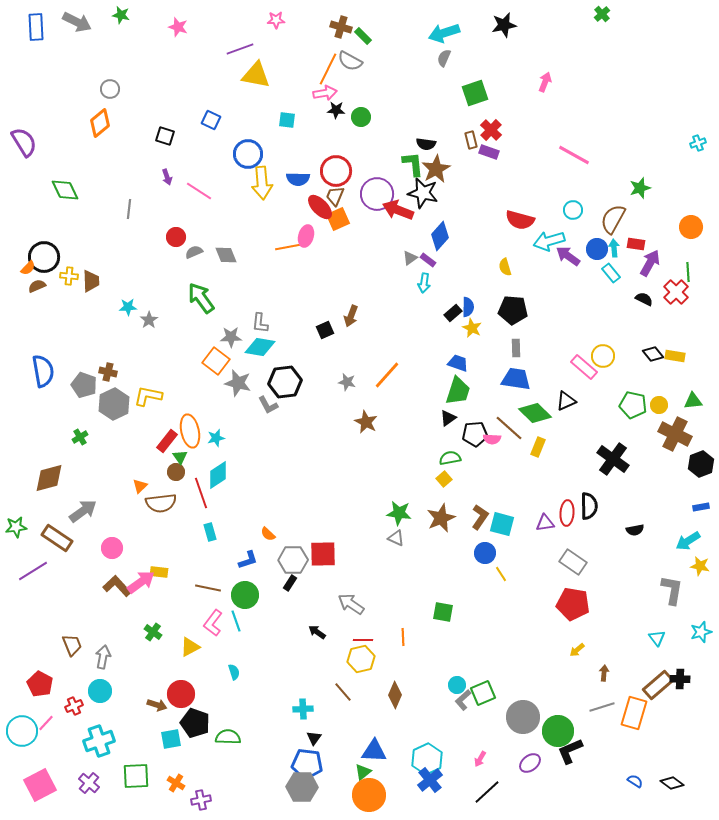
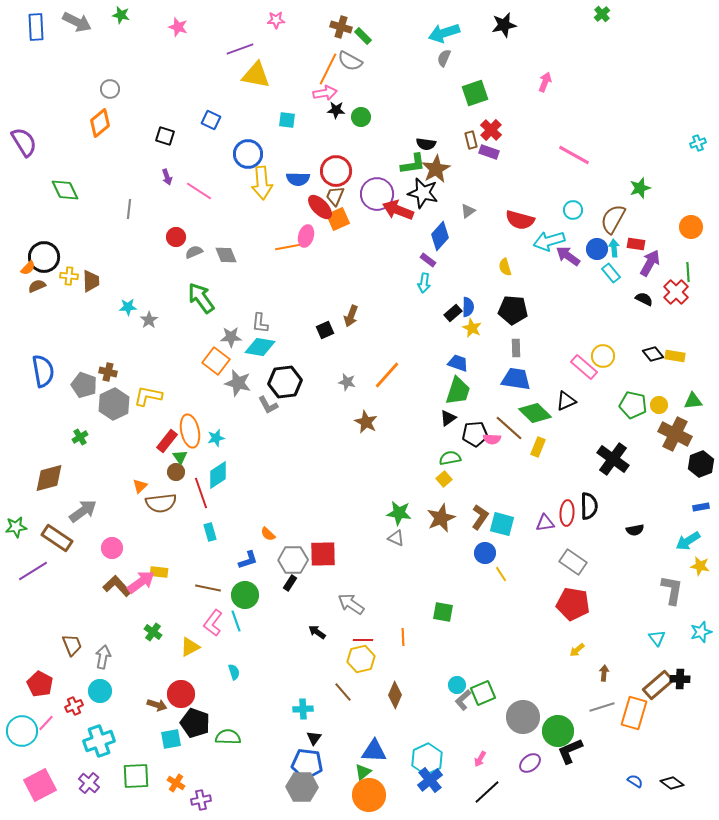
green L-shape at (413, 164): rotated 88 degrees clockwise
gray triangle at (410, 258): moved 58 px right, 47 px up
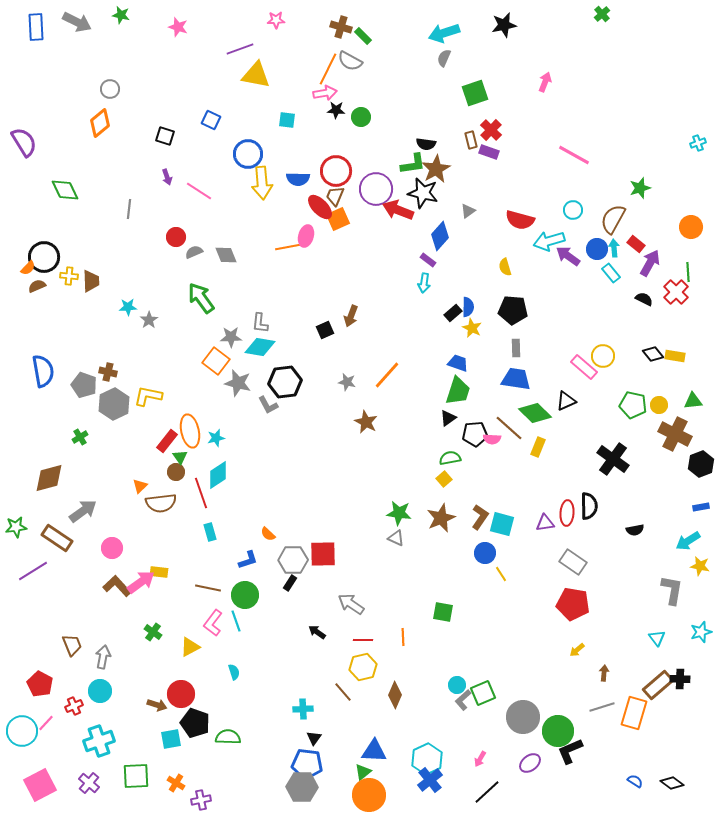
purple circle at (377, 194): moved 1 px left, 5 px up
red rectangle at (636, 244): rotated 30 degrees clockwise
yellow hexagon at (361, 659): moved 2 px right, 8 px down
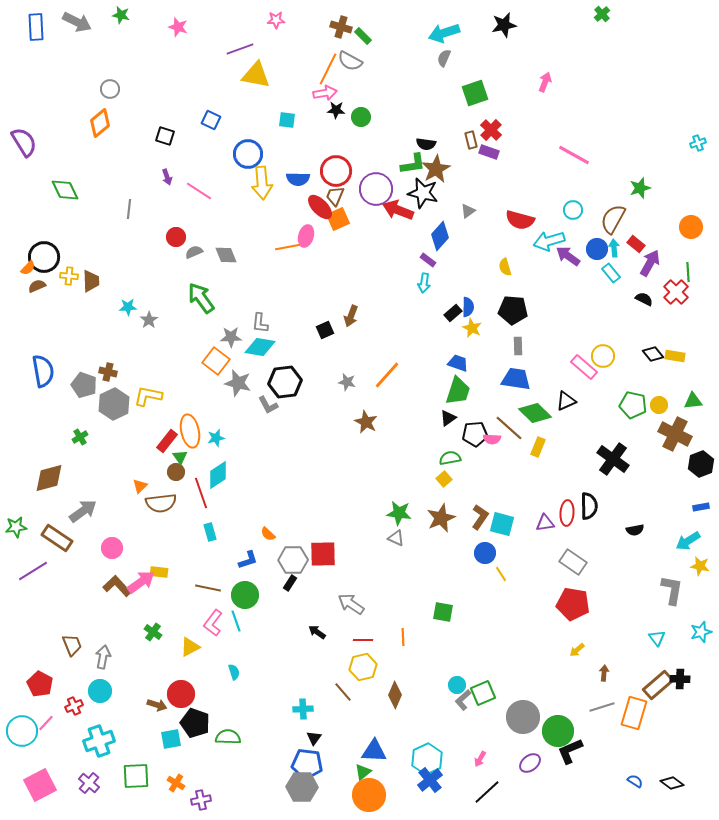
gray rectangle at (516, 348): moved 2 px right, 2 px up
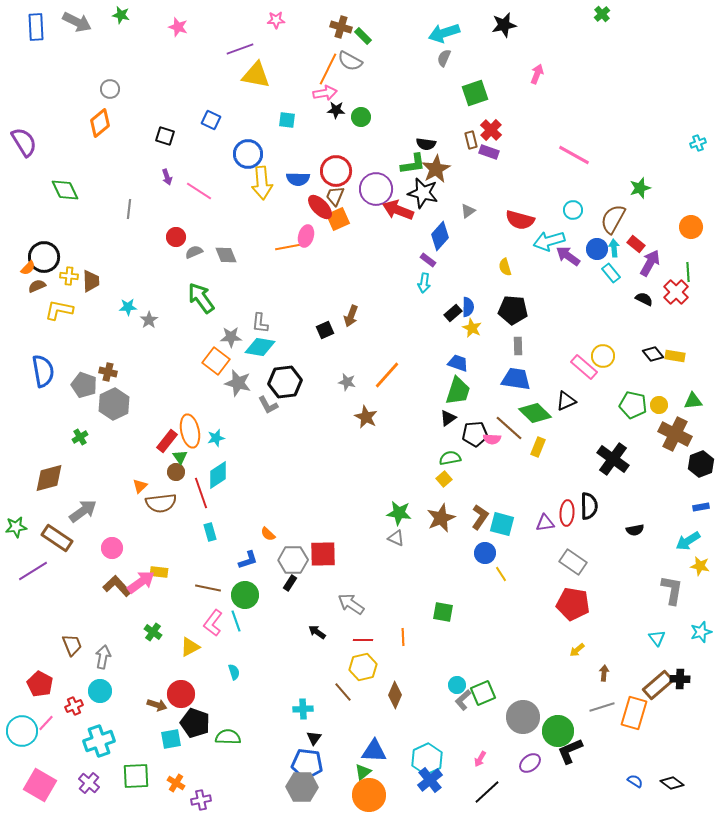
pink arrow at (545, 82): moved 8 px left, 8 px up
yellow L-shape at (148, 396): moved 89 px left, 86 px up
brown star at (366, 422): moved 5 px up
pink square at (40, 785): rotated 32 degrees counterclockwise
